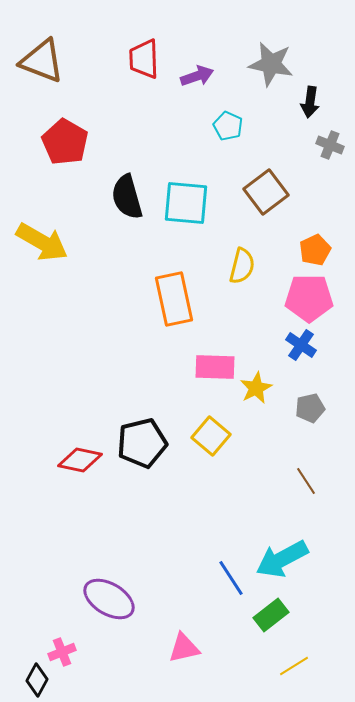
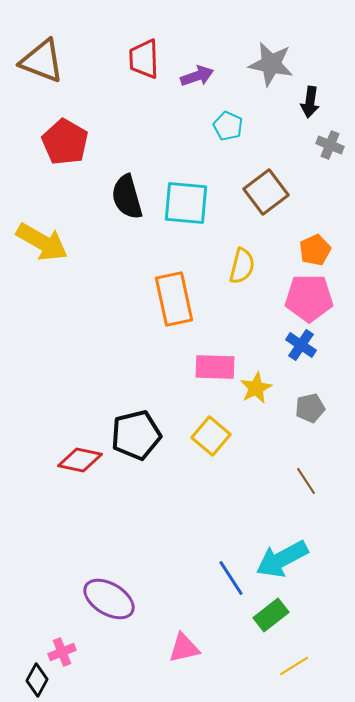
black pentagon: moved 6 px left, 8 px up
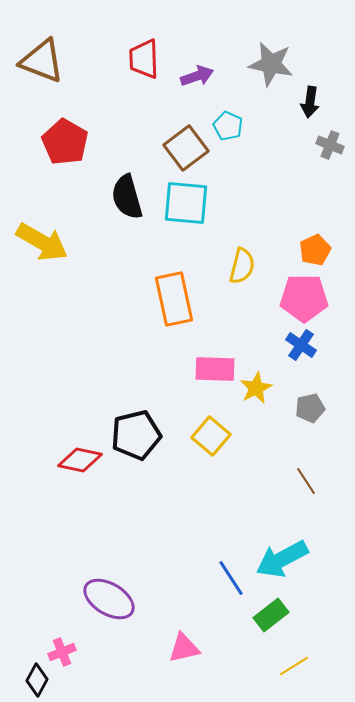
brown square: moved 80 px left, 44 px up
pink pentagon: moved 5 px left
pink rectangle: moved 2 px down
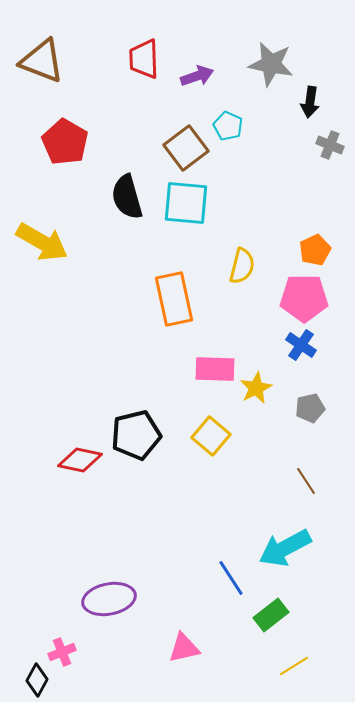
cyan arrow: moved 3 px right, 11 px up
purple ellipse: rotated 42 degrees counterclockwise
